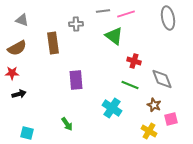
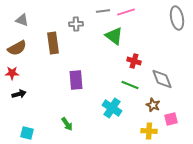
pink line: moved 2 px up
gray ellipse: moved 9 px right
brown star: moved 1 px left
yellow cross: rotated 28 degrees counterclockwise
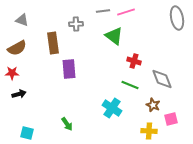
purple rectangle: moved 7 px left, 11 px up
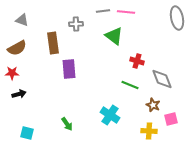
pink line: rotated 24 degrees clockwise
red cross: moved 3 px right
cyan cross: moved 2 px left, 7 px down
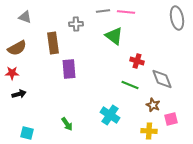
gray triangle: moved 3 px right, 3 px up
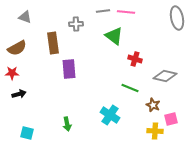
red cross: moved 2 px left, 2 px up
gray diamond: moved 3 px right, 3 px up; rotated 55 degrees counterclockwise
green line: moved 3 px down
green arrow: rotated 24 degrees clockwise
yellow cross: moved 6 px right
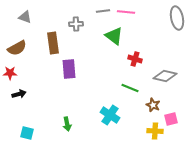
red star: moved 2 px left
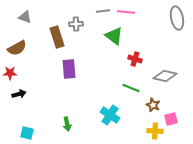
brown rectangle: moved 4 px right, 6 px up; rotated 10 degrees counterclockwise
green line: moved 1 px right
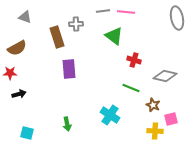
red cross: moved 1 px left, 1 px down
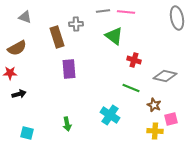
brown star: moved 1 px right
